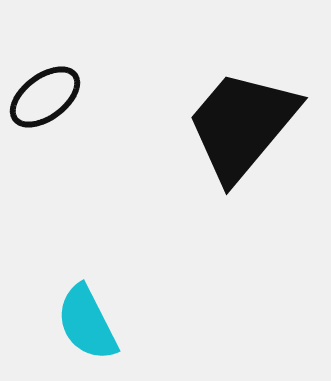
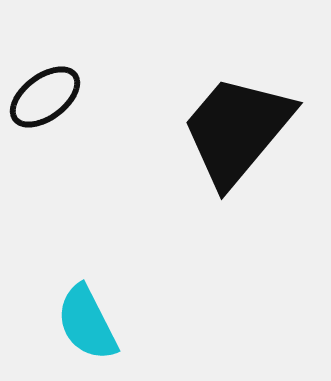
black trapezoid: moved 5 px left, 5 px down
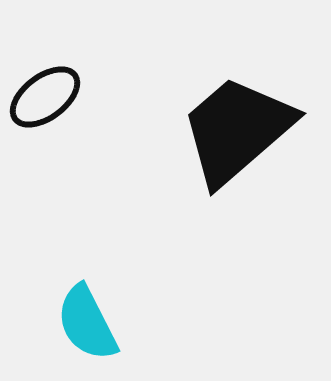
black trapezoid: rotated 9 degrees clockwise
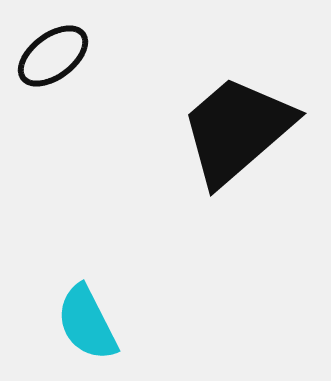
black ellipse: moved 8 px right, 41 px up
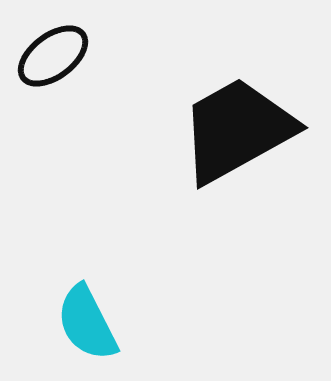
black trapezoid: rotated 12 degrees clockwise
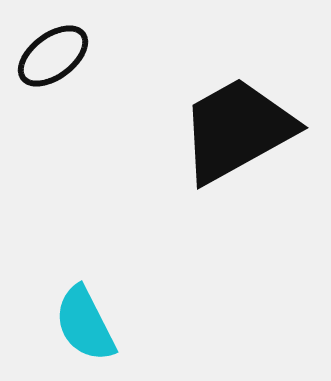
cyan semicircle: moved 2 px left, 1 px down
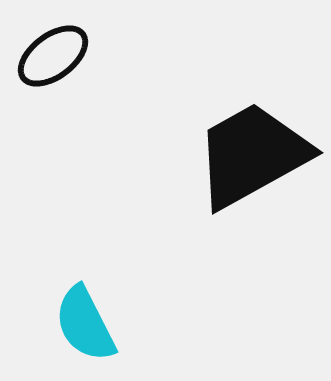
black trapezoid: moved 15 px right, 25 px down
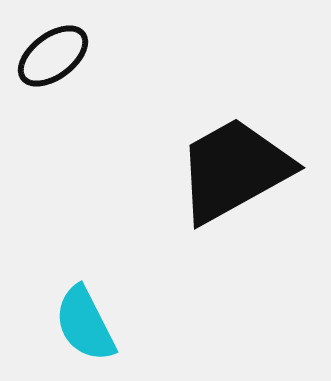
black trapezoid: moved 18 px left, 15 px down
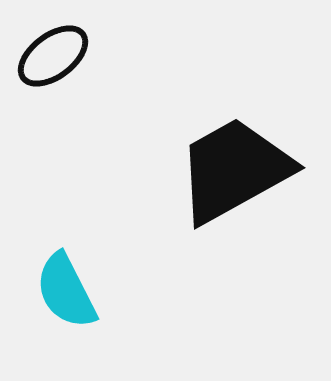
cyan semicircle: moved 19 px left, 33 px up
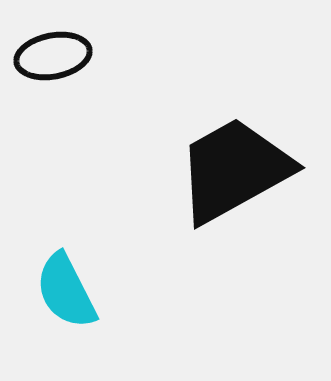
black ellipse: rotated 26 degrees clockwise
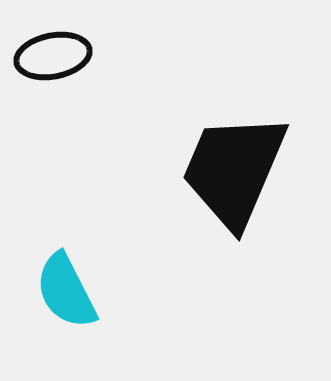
black trapezoid: rotated 38 degrees counterclockwise
